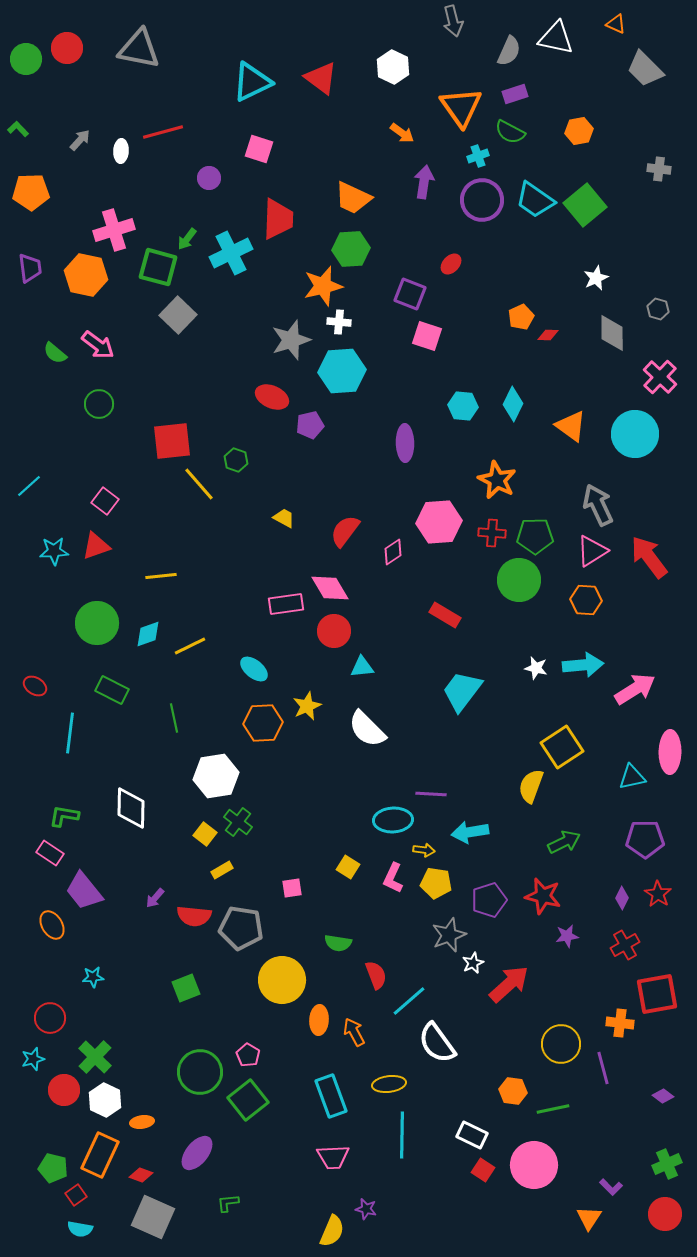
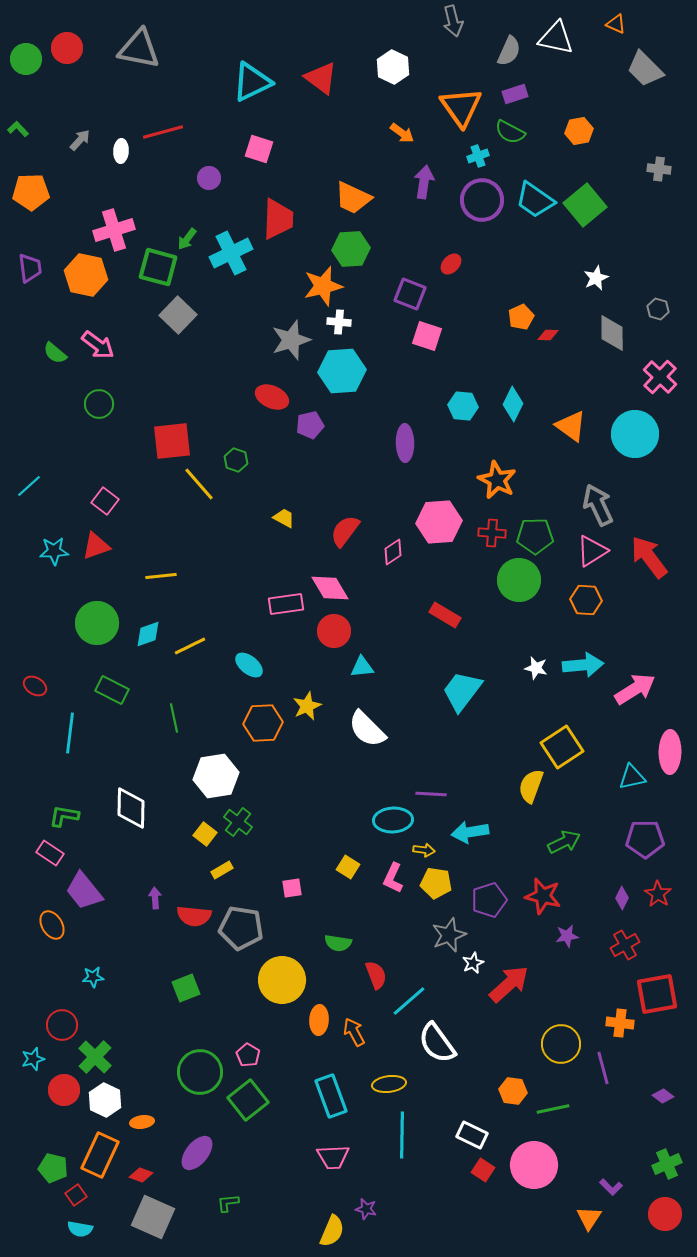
cyan ellipse at (254, 669): moved 5 px left, 4 px up
purple arrow at (155, 898): rotated 135 degrees clockwise
red circle at (50, 1018): moved 12 px right, 7 px down
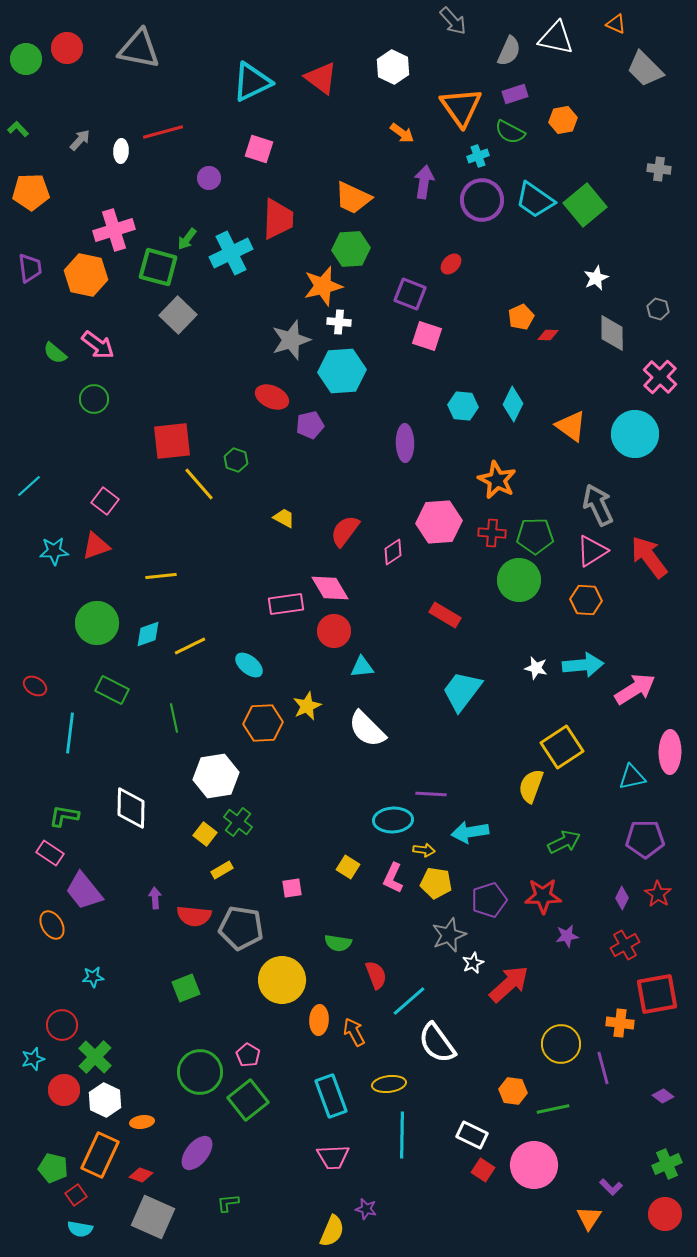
gray arrow at (453, 21): rotated 28 degrees counterclockwise
orange hexagon at (579, 131): moved 16 px left, 11 px up
green circle at (99, 404): moved 5 px left, 5 px up
red star at (543, 896): rotated 15 degrees counterclockwise
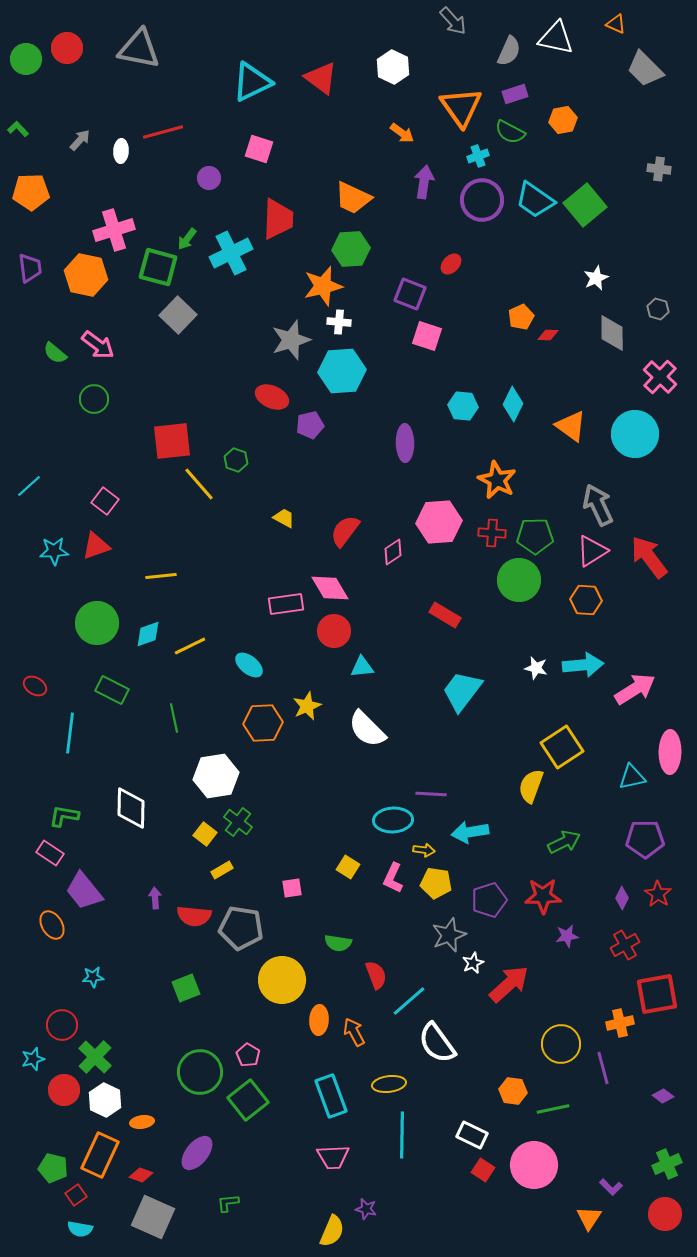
orange cross at (620, 1023): rotated 20 degrees counterclockwise
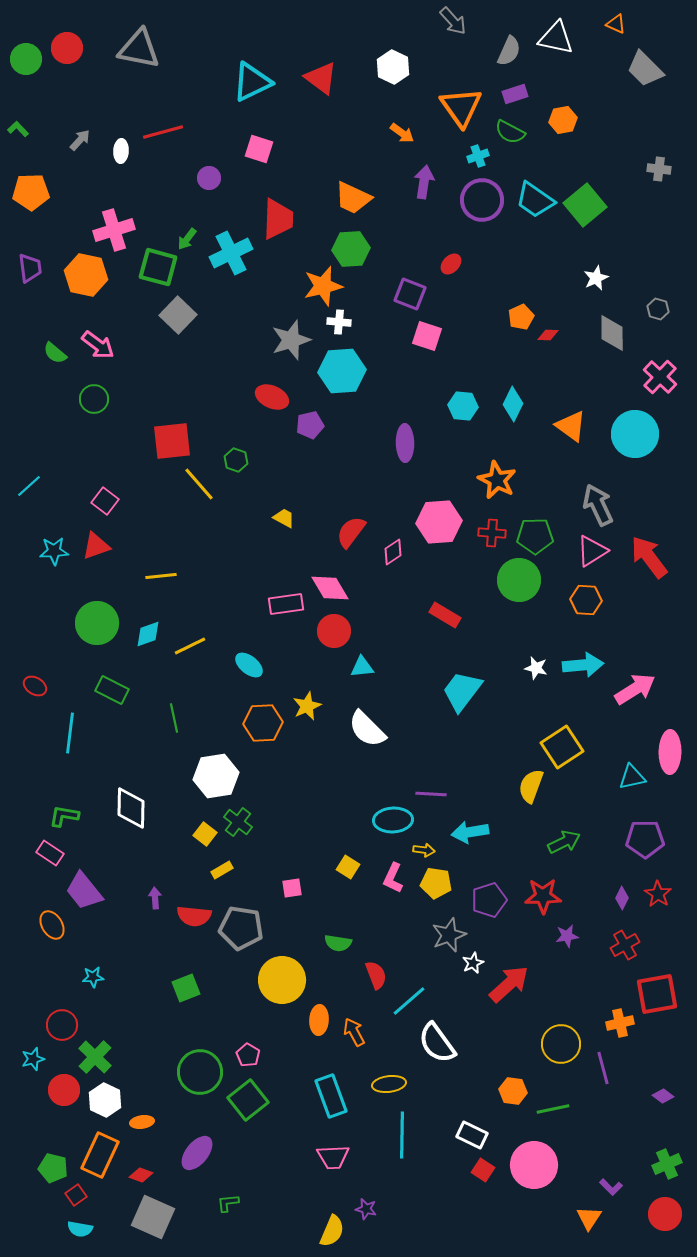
red semicircle at (345, 531): moved 6 px right, 1 px down
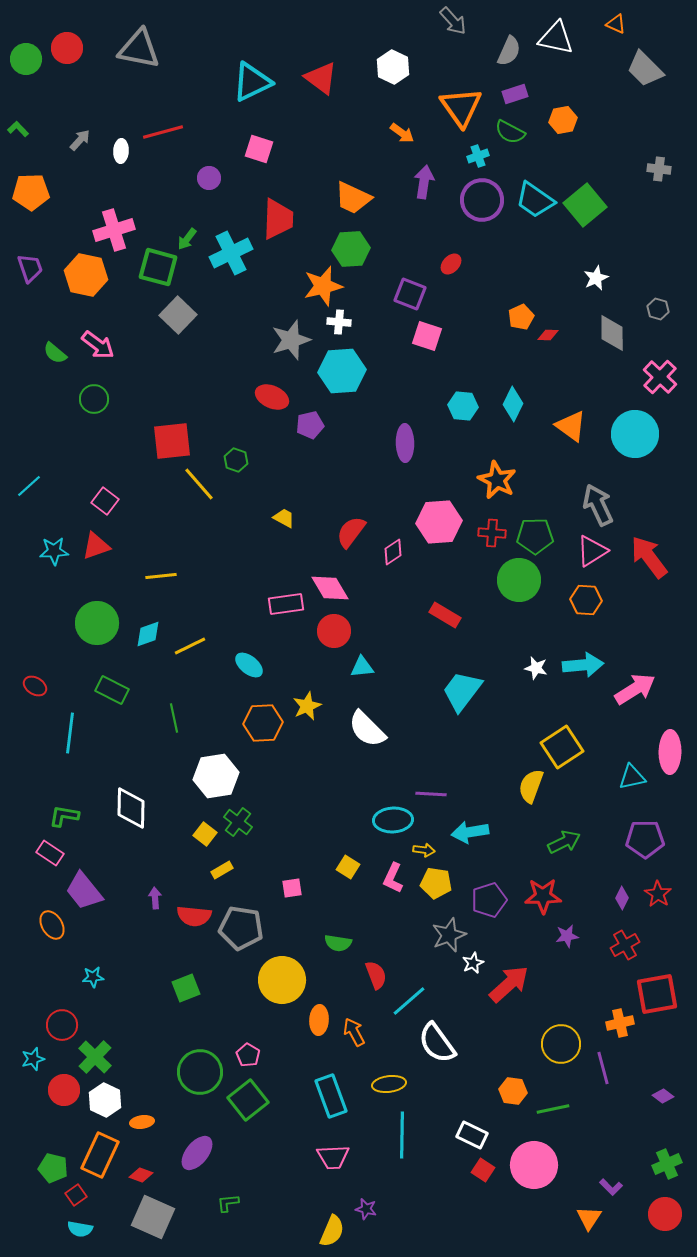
purple trapezoid at (30, 268): rotated 12 degrees counterclockwise
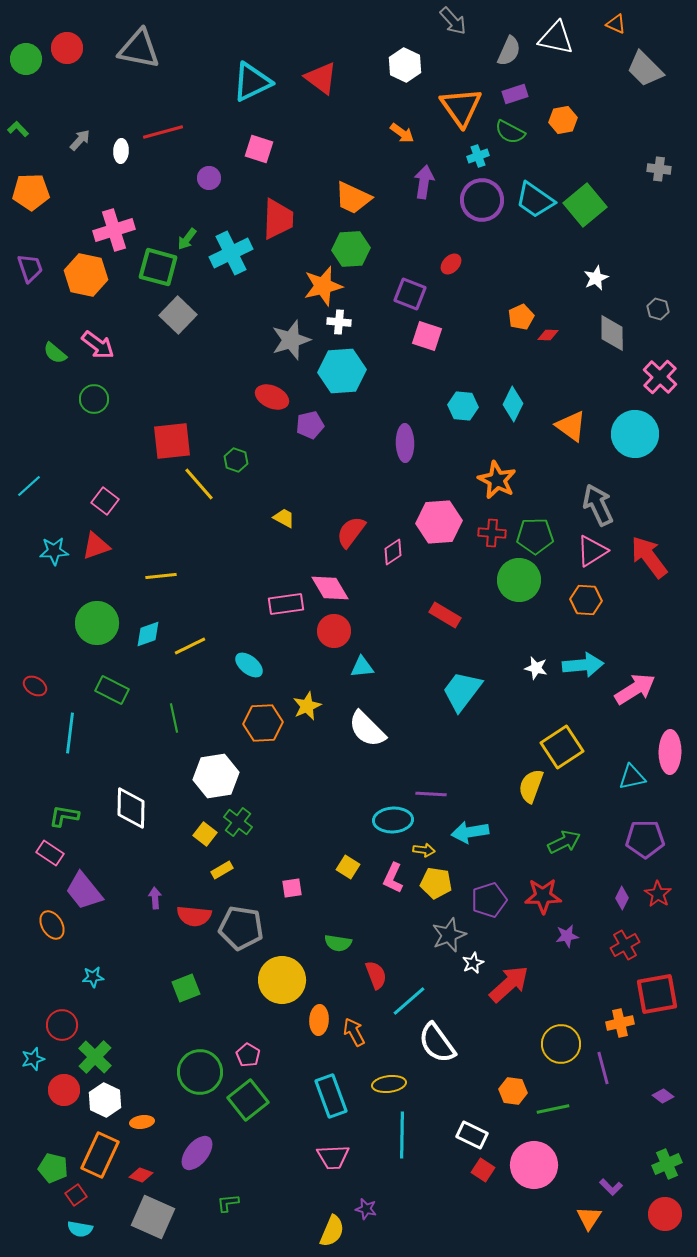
white hexagon at (393, 67): moved 12 px right, 2 px up
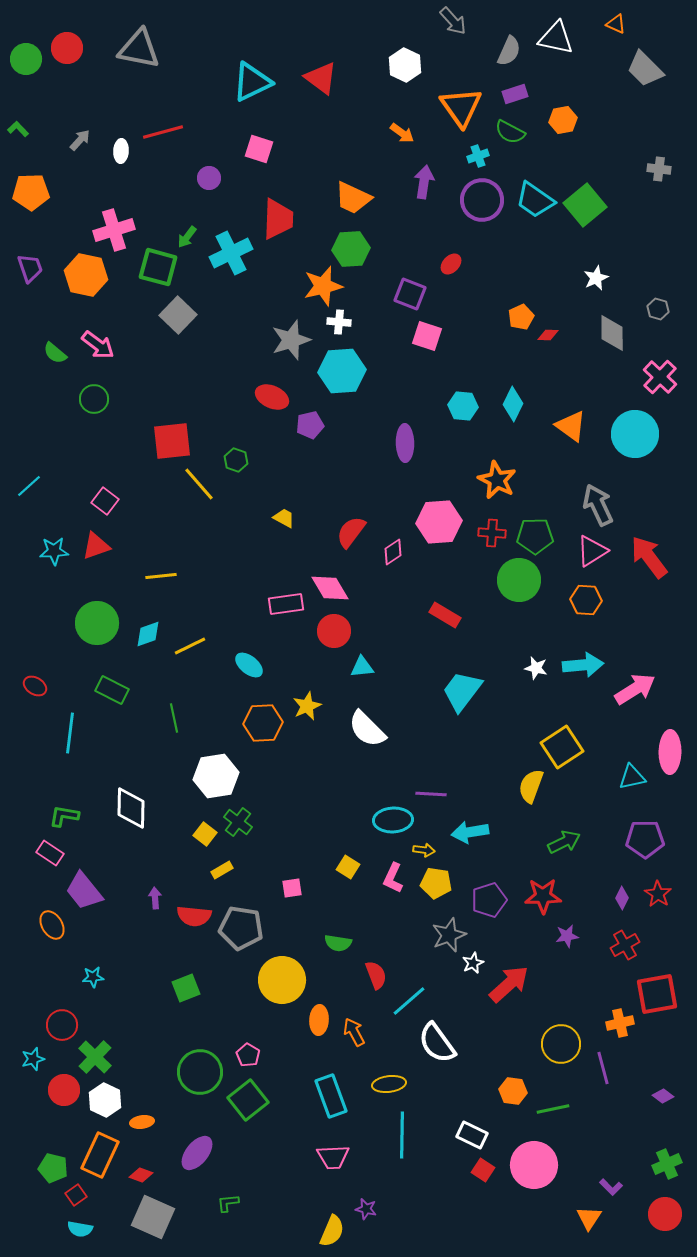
green arrow at (187, 239): moved 2 px up
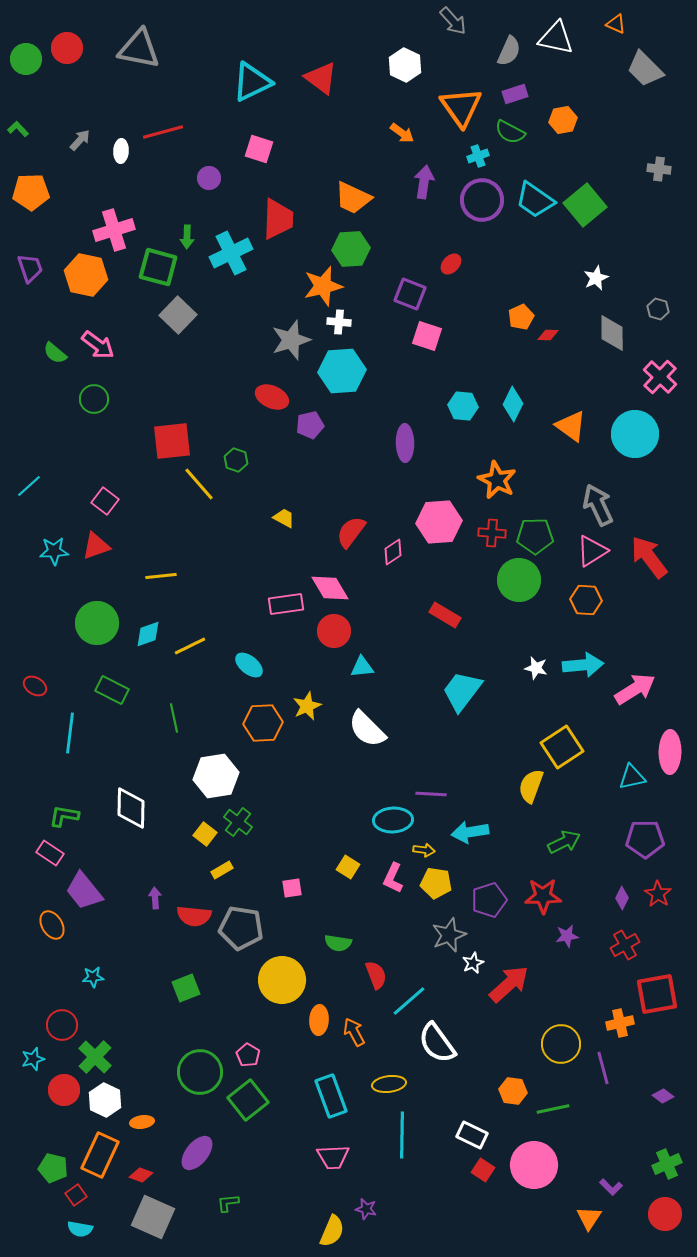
green arrow at (187, 237): rotated 35 degrees counterclockwise
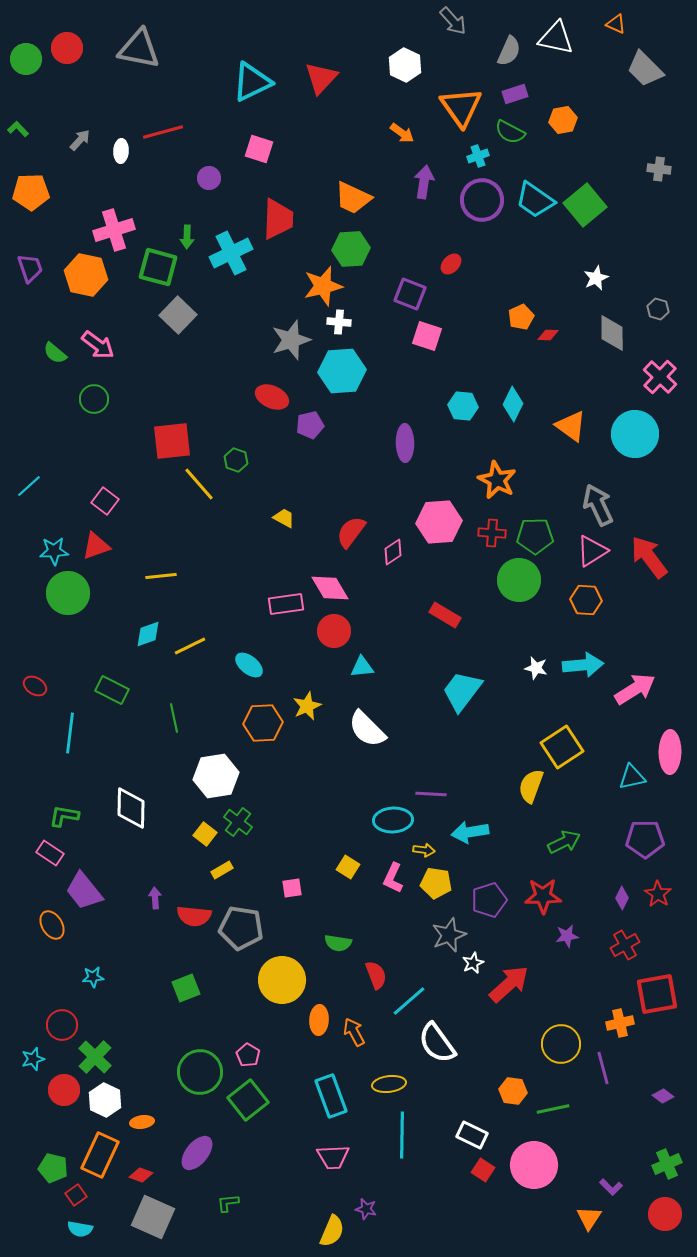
red triangle at (321, 78): rotated 36 degrees clockwise
green circle at (97, 623): moved 29 px left, 30 px up
